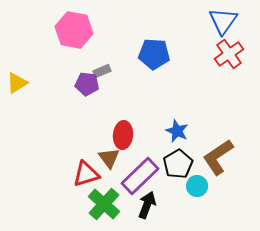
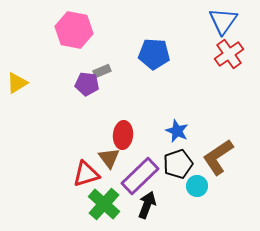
black pentagon: rotated 12 degrees clockwise
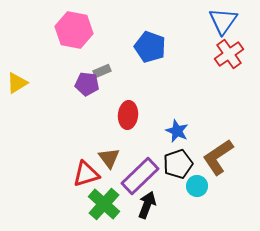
blue pentagon: moved 4 px left, 7 px up; rotated 16 degrees clockwise
red ellipse: moved 5 px right, 20 px up
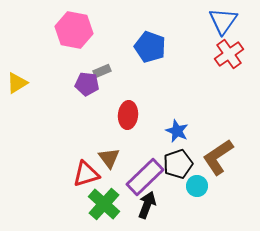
purple rectangle: moved 5 px right, 1 px down
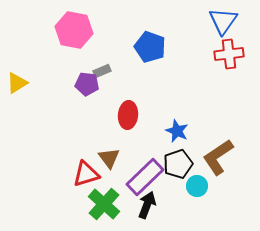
red cross: rotated 28 degrees clockwise
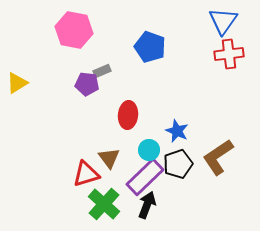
cyan circle: moved 48 px left, 36 px up
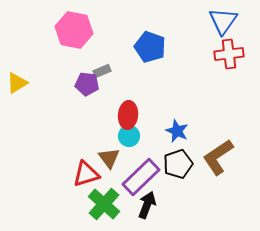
cyan circle: moved 20 px left, 14 px up
purple rectangle: moved 4 px left
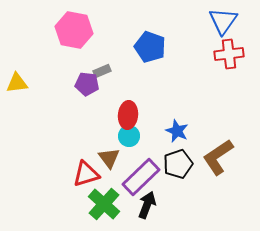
yellow triangle: rotated 25 degrees clockwise
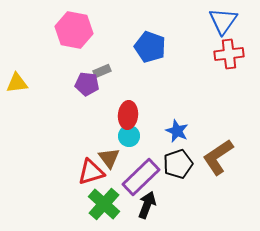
red triangle: moved 5 px right, 2 px up
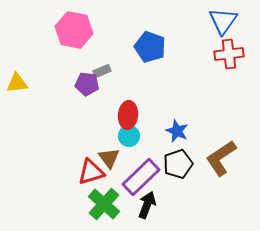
brown L-shape: moved 3 px right, 1 px down
